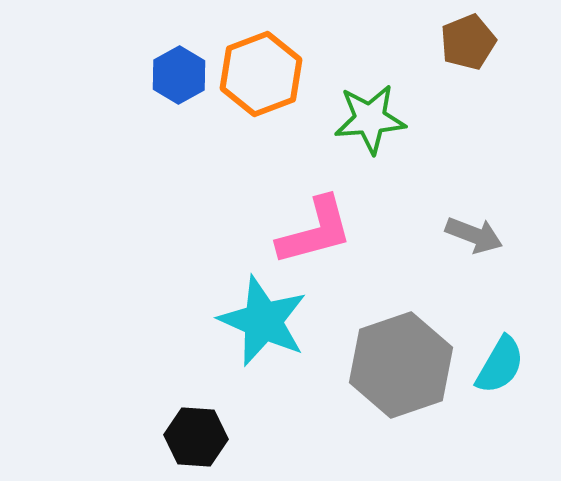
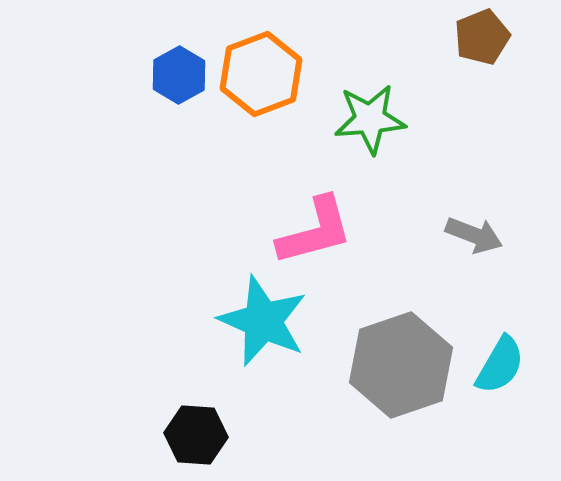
brown pentagon: moved 14 px right, 5 px up
black hexagon: moved 2 px up
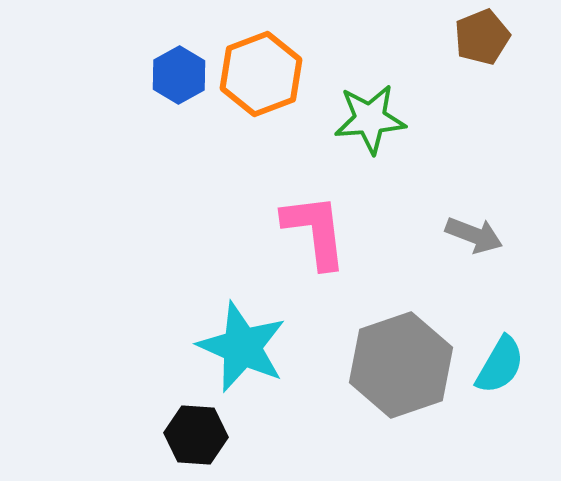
pink L-shape: rotated 82 degrees counterclockwise
cyan star: moved 21 px left, 26 px down
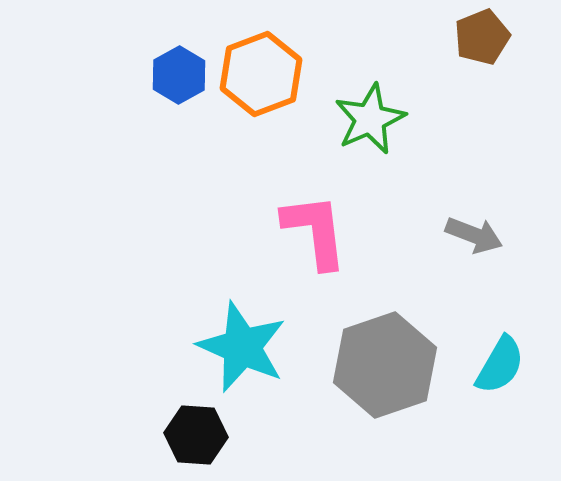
green star: rotated 20 degrees counterclockwise
gray hexagon: moved 16 px left
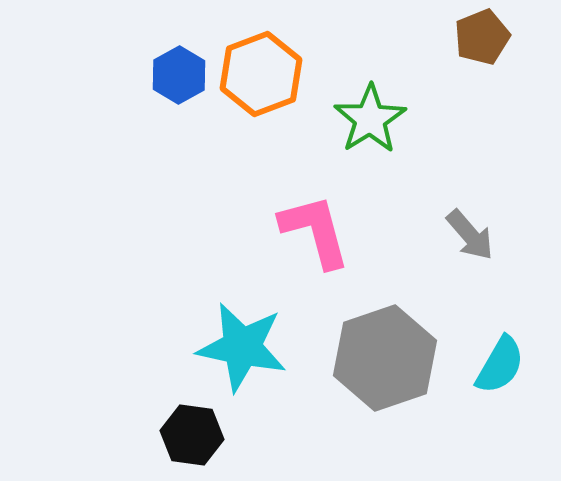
green star: rotated 8 degrees counterclockwise
pink L-shape: rotated 8 degrees counterclockwise
gray arrow: moved 4 px left; rotated 28 degrees clockwise
cyan star: rotated 12 degrees counterclockwise
gray hexagon: moved 7 px up
black hexagon: moved 4 px left; rotated 4 degrees clockwise
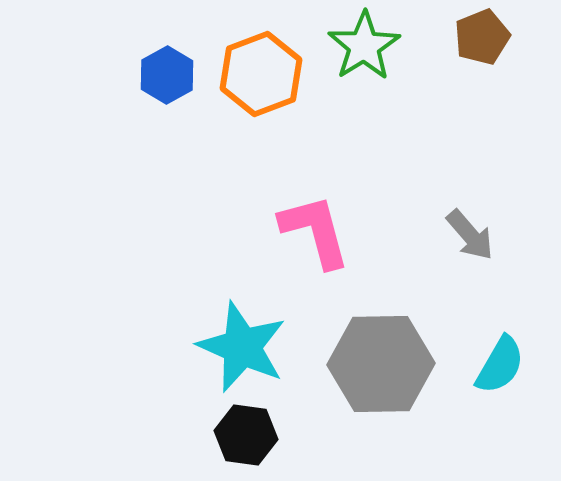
blue hexagon: moved 12 px left
green star: moved 6 px left, 73 px up
cyan star: rotated 12 degrees clockwise
gray hexagon: moved 4 px left, 6 px down; rotated 18 degrees clockwise
black hexagon: moved 54 px right
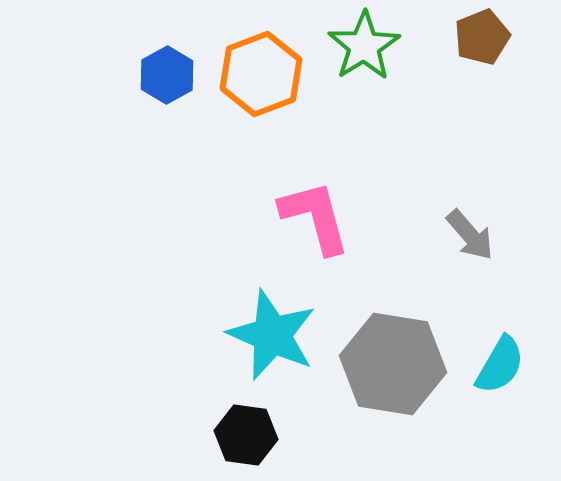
pink L-shape: moved 14 px up
cyan star: moved 30 px right, 12 px up
gray hexagon: moved 12 px right; rotated 10 degrees clockwise
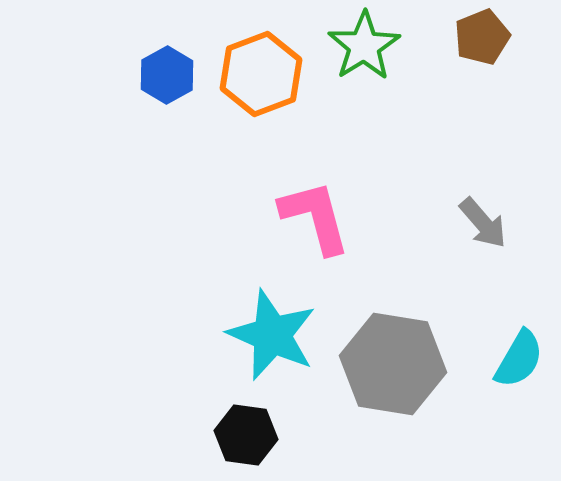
gray arrow: moved 13 px right, 12 px up
cyan semicircle: moved 19 px right, 6 px up
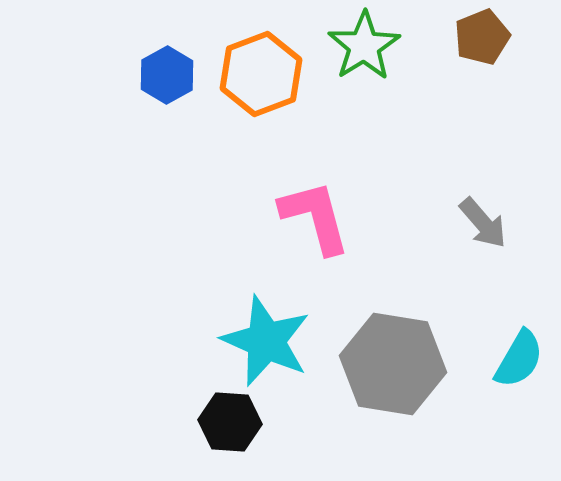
cyan star: moved 6 px left, 6 px down
black hexagon: moved 16 px left, 13 px up; rotated 4 degrees counterclockwise
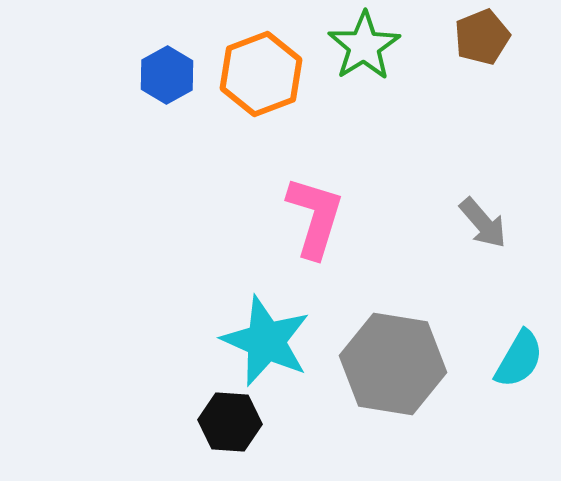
pink L-shape: rotated 32 degrees clockwise
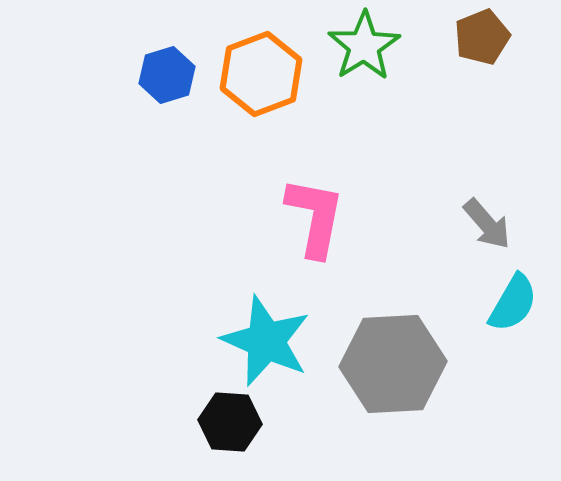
blue hexagon: rotated 12 degrees clockwise
pink L-shape: rotated 6 degrees counterclockwise
gray arrow: moved 4 px right, 1 px down
cyan semicircle: moved 6 px left, 56 px up
gray hexagon: rotated 12 degrees counterclockwise
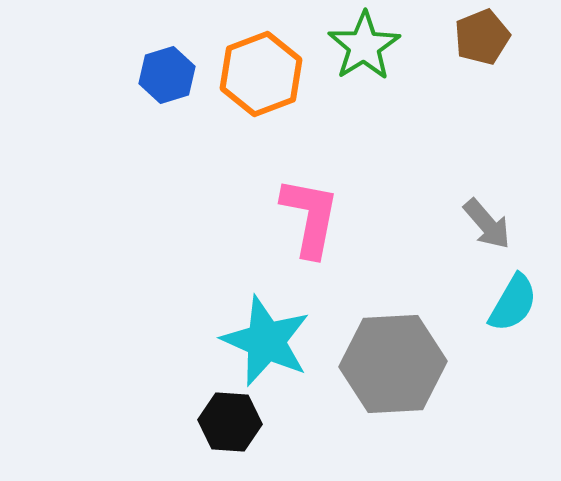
pink L-shape: moved 5 px left
